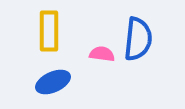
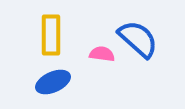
yellow rectangle: moved 2 px right, 4 px down
blue semicircle: rotated 54 degrees counterclockwise
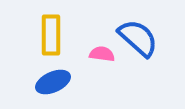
blue semicircle: moved 1 px up
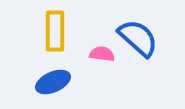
yellow rectangle: moved 4 px right, 4 px up
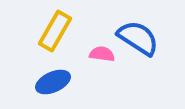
yellow rectangle: rotated 30 degrees clockwise
blue semicircle: rotated 9 degrees counterclockwise
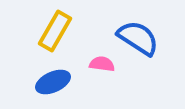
pink semicircle: moved 10 px down
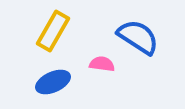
yellow rectangle: moved 2 px left
blue semicircle: moved 1 px up
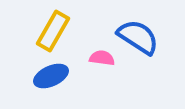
pink semicircle: moved 6 px up
blue ellipse: moved 2 px left, 6 px up
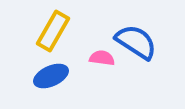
blue semicircle: moved 2 px left, 5 px down
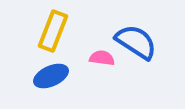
yellow rectangle: rotated 9 degrees counterclockwise
